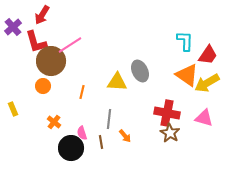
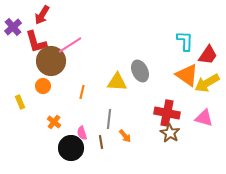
yellow rectangle: moved 7 px right, 7 px up
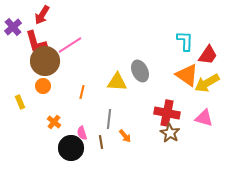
brown circle: moved 6 px left
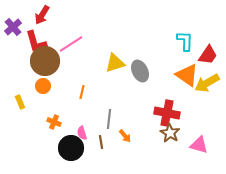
pink line: moved 1 px right, 1 px up
yellow triangle: moved 2 px left, 19 px up; rotated 20 degrees counterclockwise
pink triangle: moved 5 px left, 27 px down
orange cross: rotated 16 degrees counterclockwise
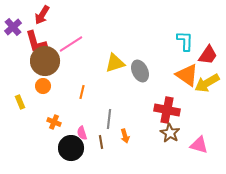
red cross: moved 3 px up
orange arrow: rotated 24 degrees clockwise
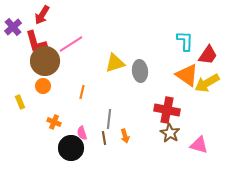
gray ellipse: rotated 20 degrees clockwise
brown line: moved 3 px right, 4 px up
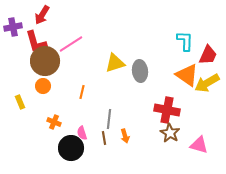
purple cross: rotated 30 degrees clockwise
red trapezoid: rotated 10 degrees counterclockwise
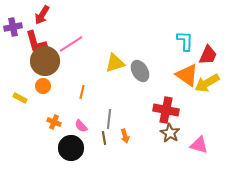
gray ellipse: rotated 25 degrees counterclockwise
yellow rectangle: moved 4 px up; rotated 40 degrees counterclockwise
red cross: moved 1 px left
pink semicircle: moved 1 px left, 7 px up; rotated 24 degrees counterclockwise
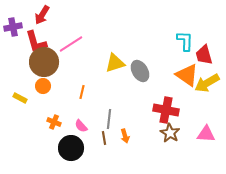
red trapezoid: moved 4 px left; rotated 140 degrees clockwise
brown circle: moved 1 px left, 1 px down
pink triangle: moved 7 px right, 11 px up; rotated 12 degrees counterclockwise
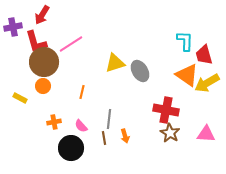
orange cross: rotated 32 degrees counterclockwise
